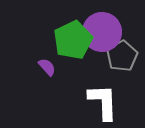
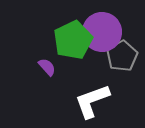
white L-shape: moved 11 px left, 1 px up; rotated 108 degrees counterclockwise
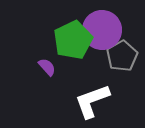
purple circle: moved 2 px up
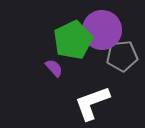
gray pentagon: rotated 24 degrees clockwise
purple semicircle: moved 7 px right, 1 px down
white L-shape: moved 2 px down
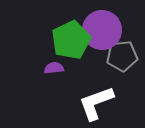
green pentagon: moved 2 px left
purple semicircle: rotated 54 degrees counterclockwise
white L-shape: moved 4 px right
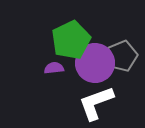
purple circle: moved 7 px left, 33 px down
gray pentagon: rotated 16 degrees counterclockwise
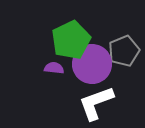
gray pentagon: moved 2 px right, 5 px up
purple circle: moved 3 px left, 1 px down
purple semicircle: rotated 12 degrees clockwise
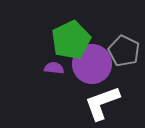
gray pentagon: rotated 24 degrees counterclockwise
white L-shape: moved 6 px right
